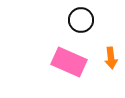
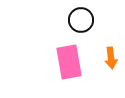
pink rectangle: rotated 56 degrees clockwise
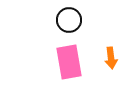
black circle: moved 12 px left
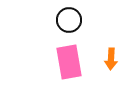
orange arrow: moved 1 px down; rotated 10 degrees clockwise
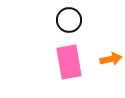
orange arrow: rotated 105 degrees counterclockwise
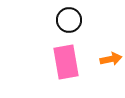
pink rectangle: moved 3 px left
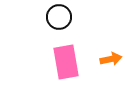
black circle: moved 10 px left, 3 px up
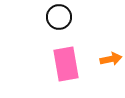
pink rectangle: moved 2 px down
